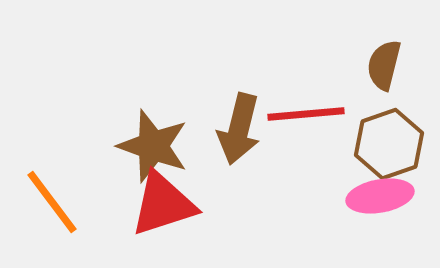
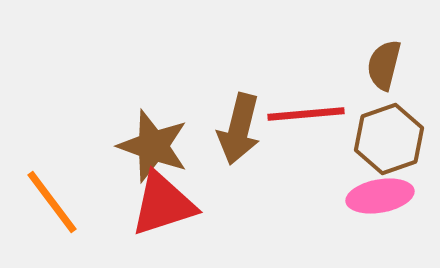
brown hexagon: moved 5 px up
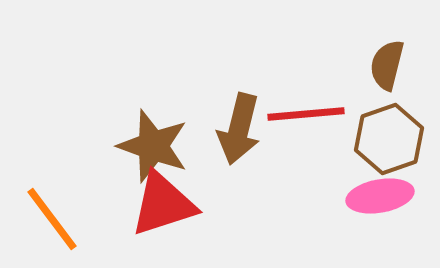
brown semicircle: moved 3 px right
orange line: moved 17 px down
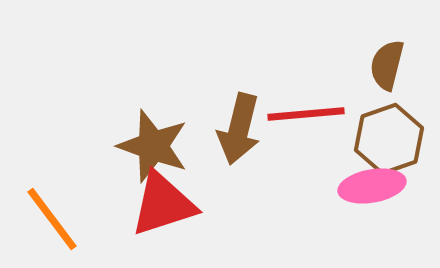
pink ellipse: moved 8 px left, 10 px up
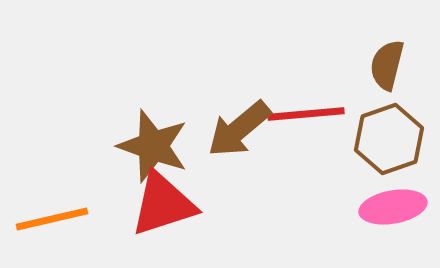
brown arrow: rotated 36 degrees clockwise
pink ellipse: moved 21 px right, 21 px down
orange line: rotated 66 degrees counterclockwise
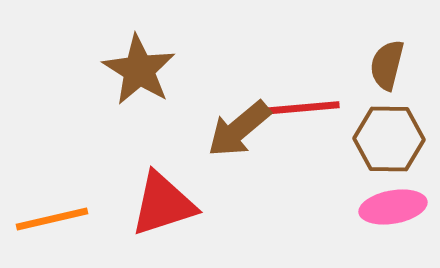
red line: moved 5 px left, 6 px up
brown hexagon: rotated 20 degrees clockwise
brown star: moved 14 px left, 76 px up; rotated 12 degrees clockwise
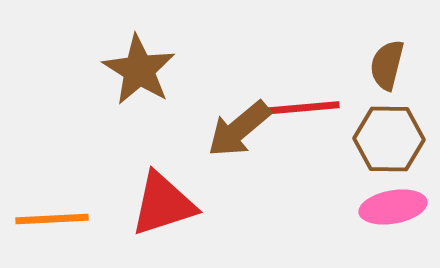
orange line: rotated 10 degrees clockwise
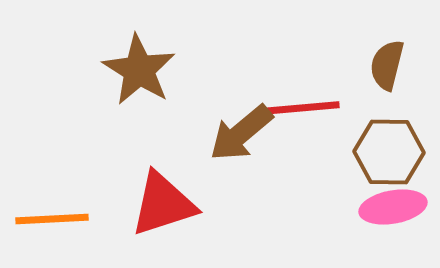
brown arrow: moved 2 px right, 4 px down
brown hexagon: moved 13 px down
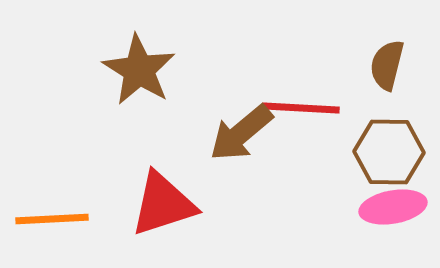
red line: rotated 8 degrees clockwise
